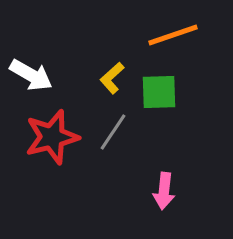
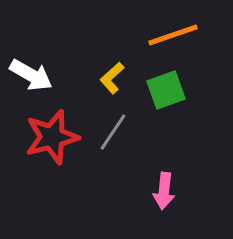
green square: moved 7 px right, 2 px up; rotated 18 degrees counterclockwise
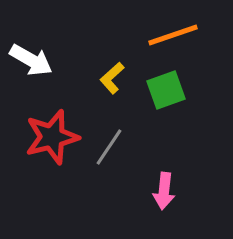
white arrow: moved 15 px up
gray line: moved 4 px left, 15 px down
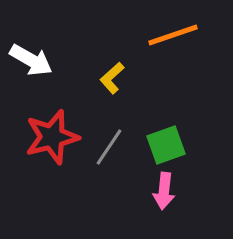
green square: moved 55 px down
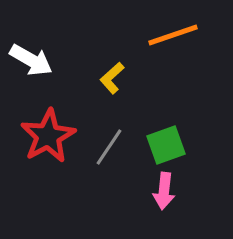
red star: moved 4 px left, 1 px up; rotated 14 degrees counterclockwise
